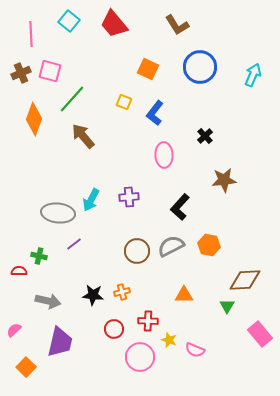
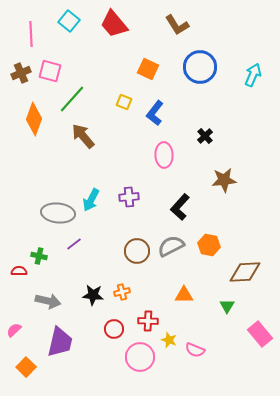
brown diamond at (245, 280): moved 8 px up
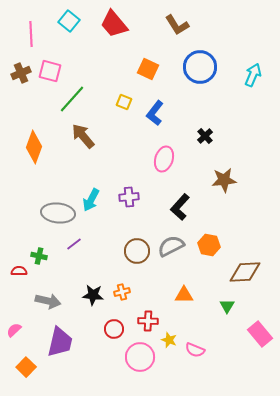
orange diamond at (34, 119): moved 28 px down
pink ellipse at (164, 155): moved 4 px down; rotated 20 degrees clockwise
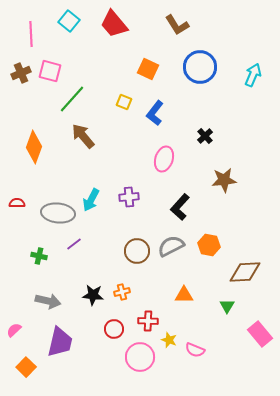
red semicircle at (19, 271): moved 2 px left, 68 px up
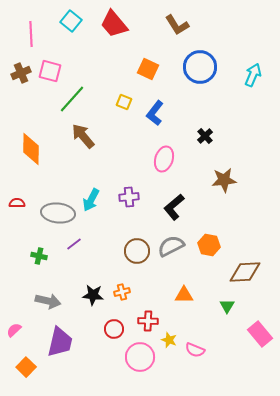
cyan square at (69, 21): moved 2 px right
orange diamond at (34, 147): moved 3 px left, 2 px down; rotated 20 degrees counterclockwise
black L-shape at (180, 207): moved 6 px left; rotated 8 degrees clockwise
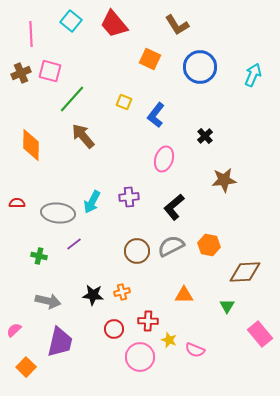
orange square at (148, 69): moved 2 px right, 10 px up
blue L-shape at (155, 113): moved 1 px right, 2 px down
orange diamond at (31, 149): moved 4 px up
cyan arrow at (91, 200): moved 1 px right, 2 px down
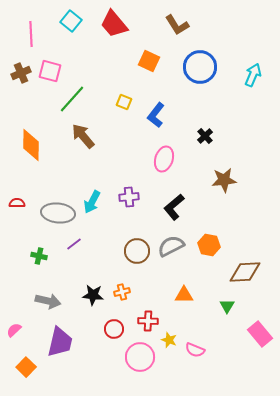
orange square at (150, 59): moved 1 px left, 2 px down
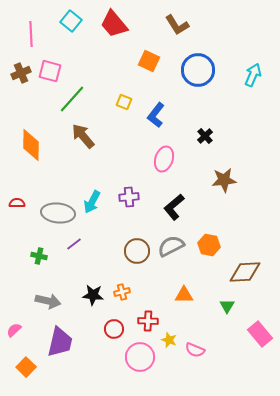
blue circle at (200, 67): moved 2 px left, 3 px down
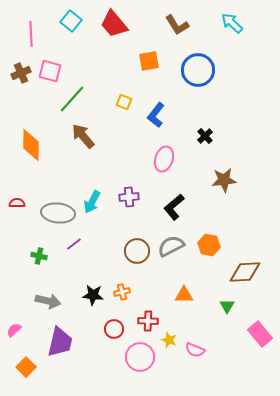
orange square at (149, 61): rotated 35 degrees counterclockwise
cyan arrow at (253, 75): moved 21 px left, 52 px up; rotated 70 degrees counterclockwise
